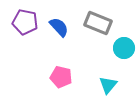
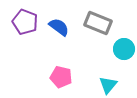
purple pentagon: rotated 10 degrees clockwise
blue semicircle: rotated 10 degrees counterclockwise
cyan circle: moved 1 px down
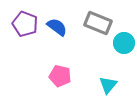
purple pentagon: moved 2 px down
blue semicircle: moved 2 px left
cyan circle: moved 6 px up
pink pentagon: moved 1 px left, 1 px up
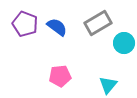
gray rectangle: rotated 52 degrees counterclockwise
pink pentagon: rotated 20 degrees counterclockwise
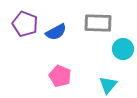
gray rectangle: rotated 32 degrees clockwise
blue semicircle: moved 1 px left, 5 px down; rotated 115 degrees clockwise
cyan circle: moved 1 px left, 6 px down
pink pentagon: rotated 30 degrees clockwise
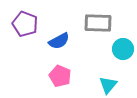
blue semicircle: moved 3 px right, 9 px down
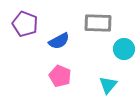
cyan circle: moved 1 px right
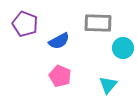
cyan circle: moved 1 px left, 1 px up
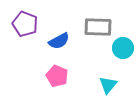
gray rectangle: moved 4 px down
pink pentagon: moved 3 px left
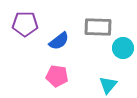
purple pentagon: rotated 20 degrees counterclockwise
blue semicircle: rotated 10 degrees counterclockwise
pink pentagon: rotated 15 degrees counterclockwise
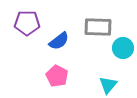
purple pentagon: moved 2 px right, 1 px up
pink pentagon: rotated 20 degrees clockwise
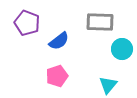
purple pentagon: rotated 20 degrees clockwise
gray rectangle: moved 2 px right, 5 px up
cyan circle: moved 1 px left, 1 px down
pink pentagon: rotated 25 degrees clockwise
